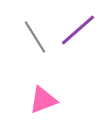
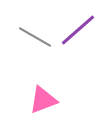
gray line: rotated 28 degrees counterclockwise
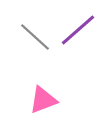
gray line: rotated 12 degrees clockwise
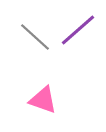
pink triangle: rotated 40 degrees clockwise
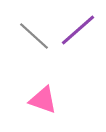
gray line: moved 1 px left, 1 px up
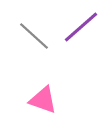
purple line: moved 3 px right, 3 px up
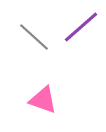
gray line: moved 1 px down
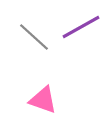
purple line: rotated 12 degrees clockwise
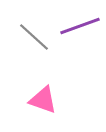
purple line: moved 1 px left, 1 px up; rotated 9 degrees clockwise
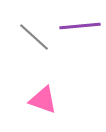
purple line: rotated 15 degrees clockwise
